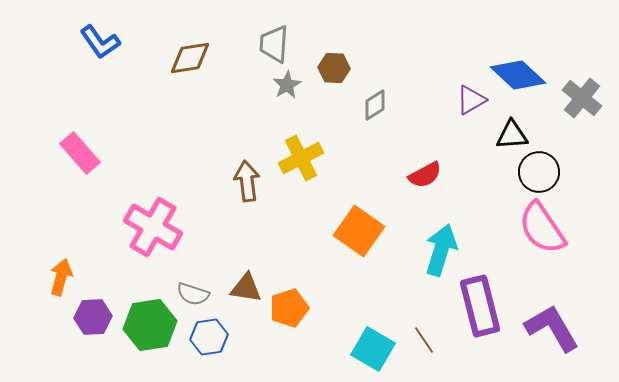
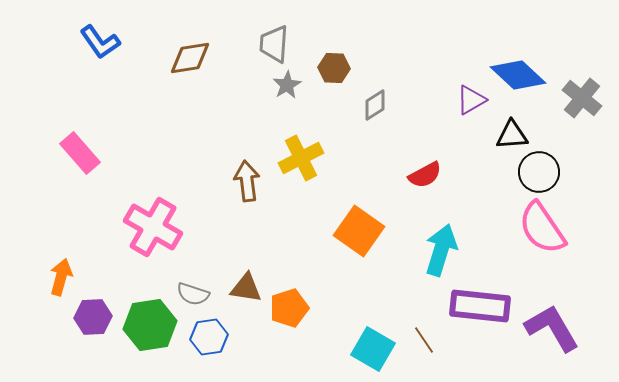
purple rectangle: rotated 70 degrees counterclockwise
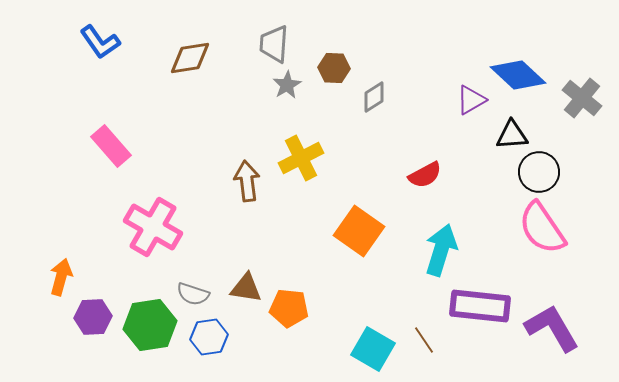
gray diamond: moved 1 px left, 8 px up
pink rectangle: moved 31 px right, 7 px up
orange pentagon: rotated 24 degrees clockwise
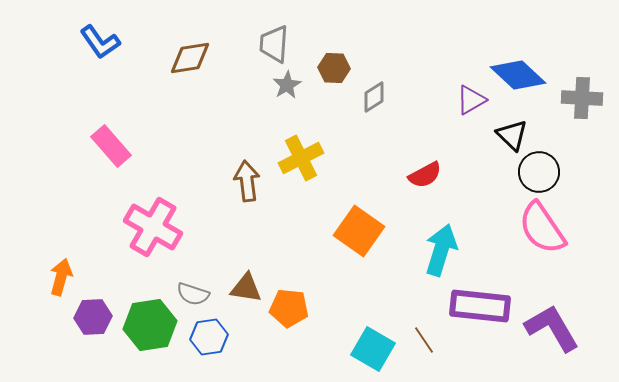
gray cross: rotated 36 degrees counterclockwise
black triangle: rotated 48 degrees clockwise
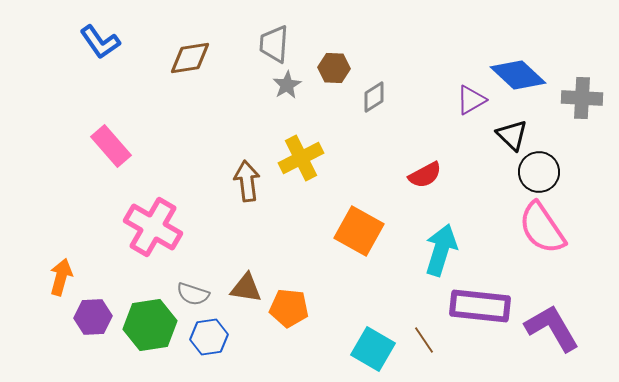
orange square: rotated 6 degrees counterclockwise
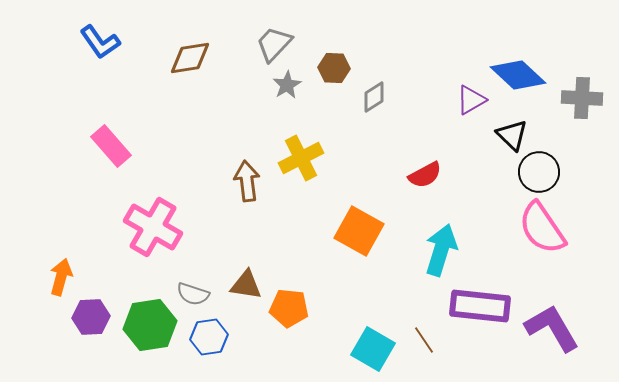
gray trapezoid: rotated 39 degrees clockwise
brown triangle: moved 3 px up
purple hexagon: moved 2 px left
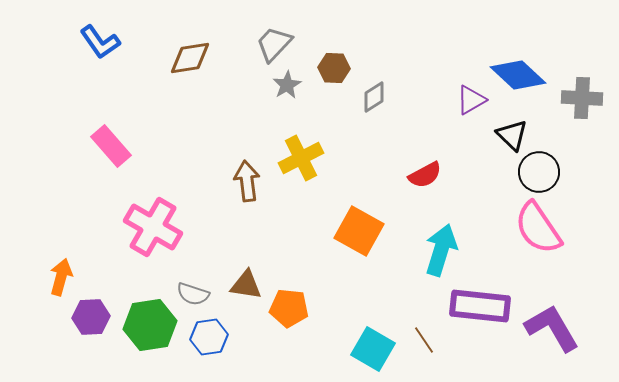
pink semicircle: moved 4 px left
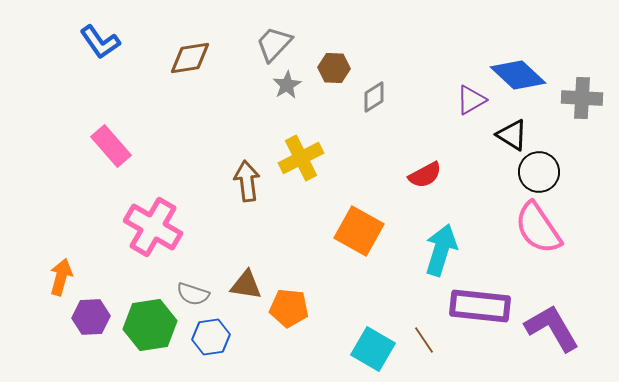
black triangle: rotated 12 degrees counterclockwise
blue hexagon: moved 2 px right
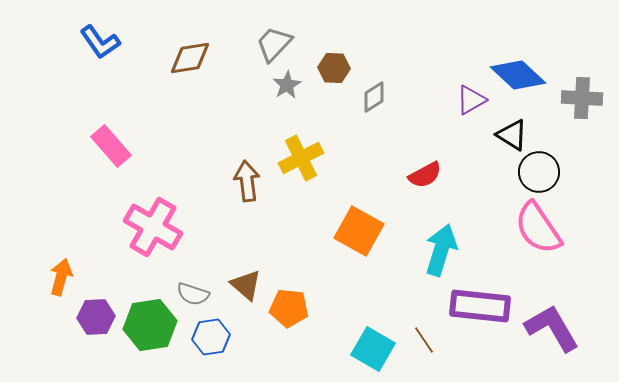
brown triangle: rotated 32 degrees clockwise
purple hexagon: moved 5 px right
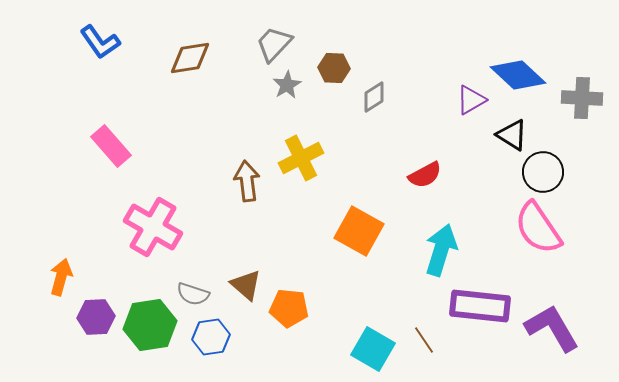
black circle: moved 4 px right
